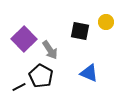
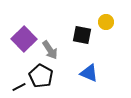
black square: moved 2 px right, 4 px down
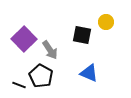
black line: moved 2 px up; rotated 48 degrees clockwise
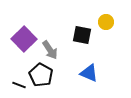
black pentagon: moved 1 px up
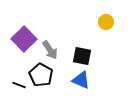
black square: moved 21 px down
blue triangle: moved 8 px left, 7 px down
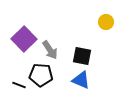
black pentagon: rotated 25 degrees counterclockwise
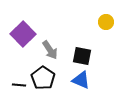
purple square: moved 1 px left, 5 px up
black pentagon: moved 2 px right, 3 px down; rotated 30 degrees clockwise
black line: rotated 16 degrees counterclockwise
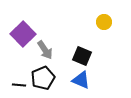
yellow circle: moved 2 px left
gray arrow: moved 5 px left
black square: rotated 12 degrees clockwise
black pentagon: rotated 15 degrees clockwise
